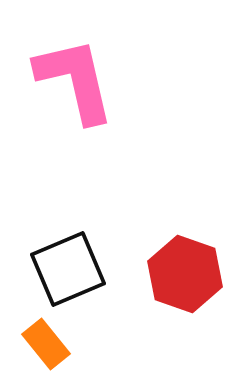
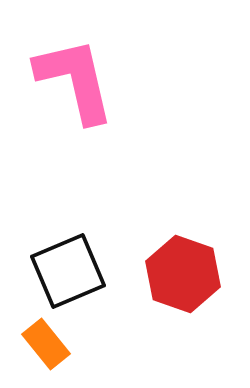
black square: moved 2 px down
red hexagon: moved 2 px left
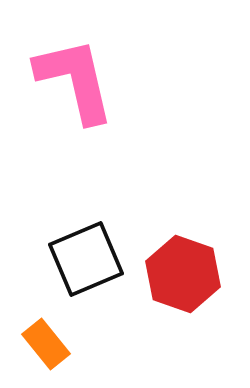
black square: moved 18 px right, 12 px up
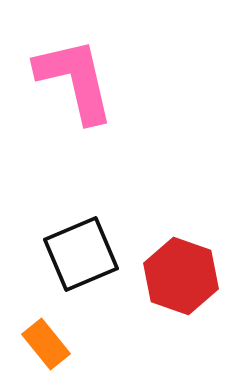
black square: moved 5 px left, 5 px up
red hexagon: moved 2 px left, 2 px down
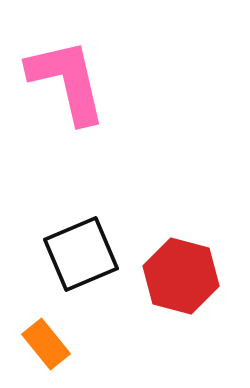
pink L-shape: moved 8 px left, 1 px down
red hexagon: rotated 4 degrees counterclockwise
